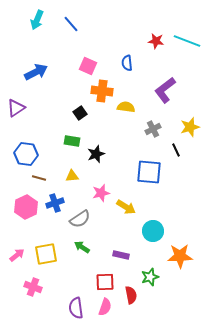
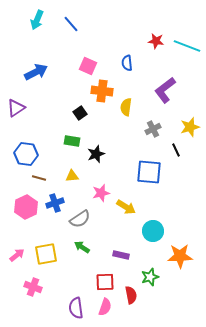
cyan line: moved 5 px down
yellow semicircle: rotated 90 degrees counterclockwise
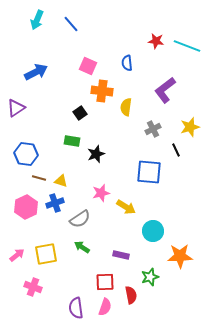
yellow triangle: moved 11 px left, 5 px down; rotated 24 degrees clockwise
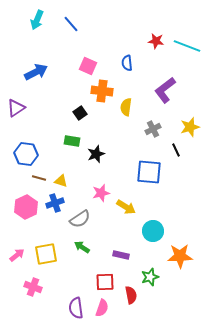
pink semicircle: moved 3 px left, 1 px down
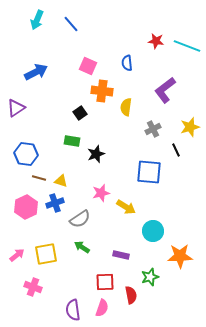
purple semicircle: moved 3 px left, 2 px down
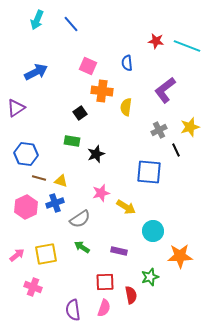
gray cross: moved 6 px right, 1 px down
purple rectangle: moved 2 px left, 4 px up
pink semicircle: moved 2 px right
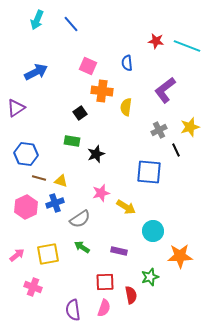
yellow square: moved 2 px right
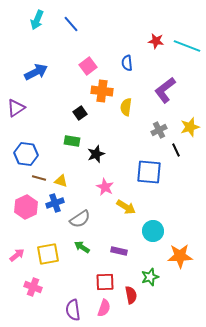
pink square: rotated 30 degrees clockwise
pink star: moved 4 px right, 6 px up; rotated 30 degrees counterclockwise
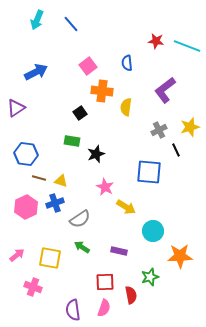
yellow square: moved 2 px right, 4 px down; rotated 20 degrees clockwise
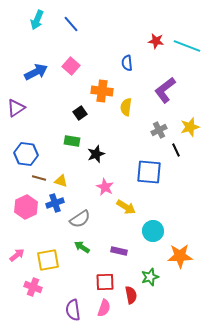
pink square: moved 17 px left; rotated 12 degrees counterclockwise
yellow square: moved 2 px left, 2 px down; rotated 20 degrees counterclockwise
